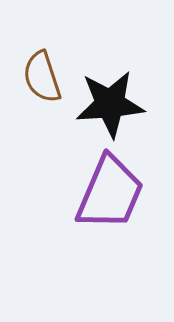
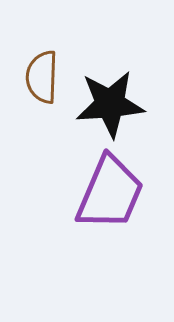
brown semicircle: rotated 20 degrees clockwise
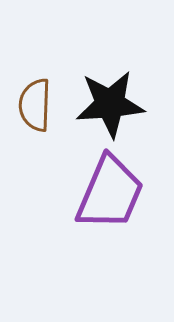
brown semicircle: moved 7 px left, 28 px down
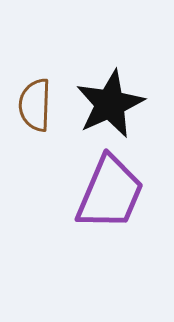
black star: rotated 20 degrees counterclockwise
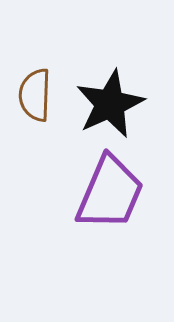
brown semicircle: moved 10 px up
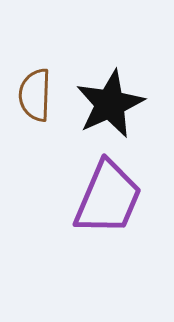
purple trapezoid: moved 2 px left, 5 px down
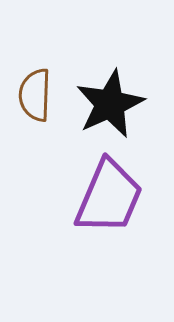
purple trapezoid: moved 1 px right, 1 px up
